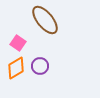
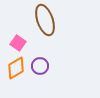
brown ellipse: rotated 20 degrees clockwise
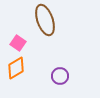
purple circle: moved 20 px right, 10 px down
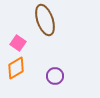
purple circle: moved 5 px left
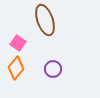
orange diamond: rotated 20 degrees counterclockwise
purple circle: moved 2 px left, 7 px up
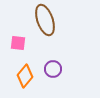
pink square: rotated 28 degrees counterclockwise
orange diamond: moved 9 px right, 8 px down
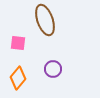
orange diamond: moved 7 px left, 2 px down
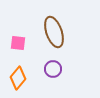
brown ellipse: moved 9 px right, 12 px down
